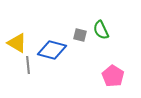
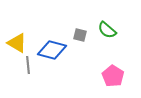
green semicircle: moved 6 px right; rotated 24 degrees counterclockwise
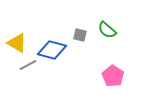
gray line: rotated 66 degrees clockwise
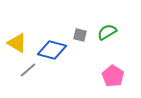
green semicircle: moved 2 px down; rotated 108 degrees clockwise
gray line: moved 5 px down; rotated 12 degrees counterclockwise
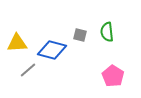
green semicircle: rotated 66 degrees counterclockwise
yellow triangle: rotated 35 degrees counterclockwise
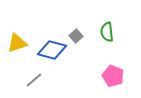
gray square: moved 4 px left, 1 px down; rotated 32 degrees clockwise
yellow triangle: rotated 15 degrees counterclockwise
gray line: moved 6 px right, 10 px down
pink pentagon: rotated 10 degrees counterclockwise
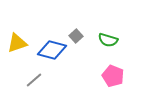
green semicircle: moved 1 px right, 8 px down; rotated 66 degrees counterclockwise
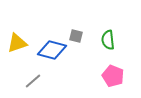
gray square: rotated 32 degrees counterclockwise
green semicircle: rotated 66 degrees clockwise
gray line: moved 1 px left, 1 px down
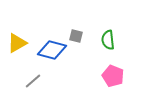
yellow triangle: rotated 10 degrees counterclockwise
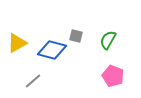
green semicircle: rotated 36 degrees clockwise
